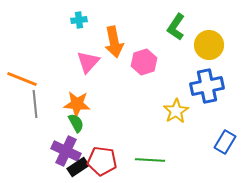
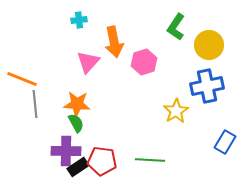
purple cross: rotated 24 degrees counterclockwise
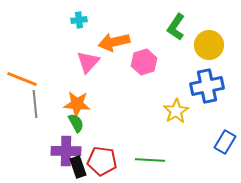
orange arrow: rotated 88 degrees clockwise
black rectangle: rotated 75 degrees counterclockwise
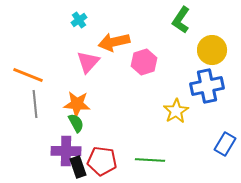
cyan cross: rotated 28 degrees counterclockwise
green L-shape: moved 5 px right, 7 px up
yellow circle: moved 3 px right, 5 px down
orange line: moved 6 px right, 4 px up
blue rectangle: moved 2 px down
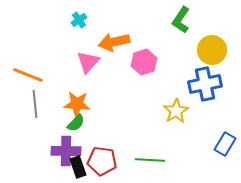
blue cross: moved 2 px left, 2 px up
green semicircle: rotated 72 degrees clockwise
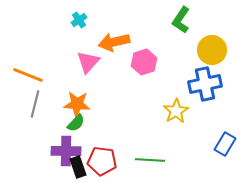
gray line: rotated 20 degrees clockwise
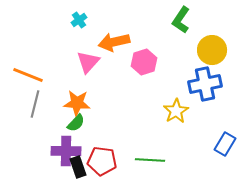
orange star: moved 1 px up
